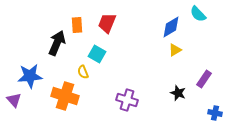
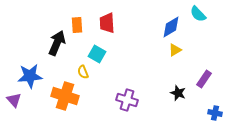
red trapezoid: rotated 25 degrees counterclockwise
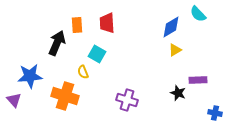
purple rectangle: moved 6 px left, 1 px down; rotated 54 degrees clockwise
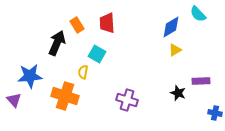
orange rectangle: rotated 28 degrees counterclockwise
yellow semicircle: rotated 32 degrees clockwise
purple rectangle: moved 3 px right, 1 px down
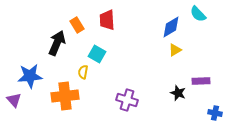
red trapezoid: moved 3 px up
orange cross: rotated 24 degrees counterclockwise
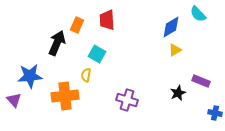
orange rectangle: rotated 56 degrees clockwise
yellow semicircle: moved 3 px right, 3 px down
purple rectangle: rotated 24 degrees clockwise
black star: rotated 28 degrees clockwise
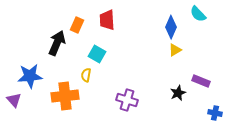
blue diamond: rotated 35 degrees counterclockwise
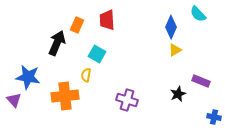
blue star: moved 2 px left, 1 px down; rotated 15 degrees clockwise
black star: moved 1 px down
blue cross: moved 1 px left, 4 px down
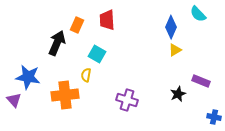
orange cross: moved 1 px up
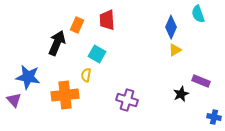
cyan semicircle: rotated 24 degrees clockwise
black star: moved 3 px right
